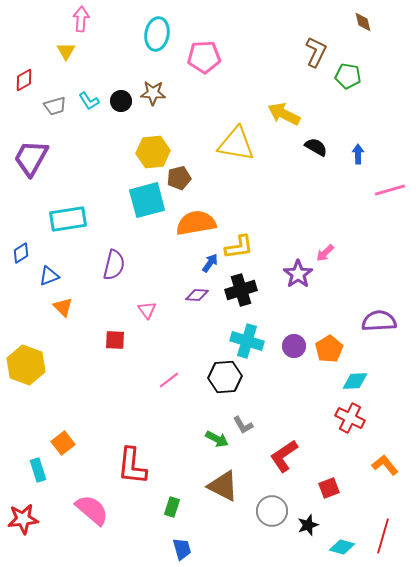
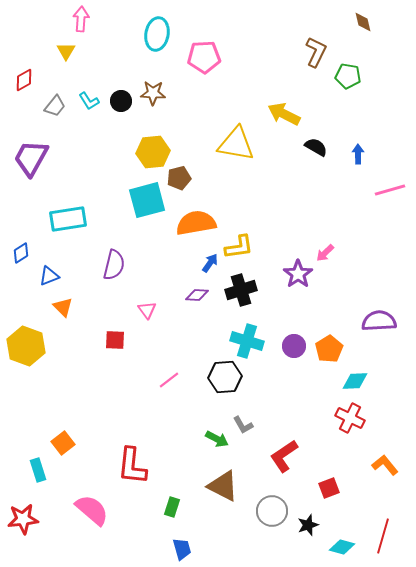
gray trapezoid at (55, 106): rotated 35 degrees counterclockwise
yellow hexagon at (26, 365): moved 19 px up
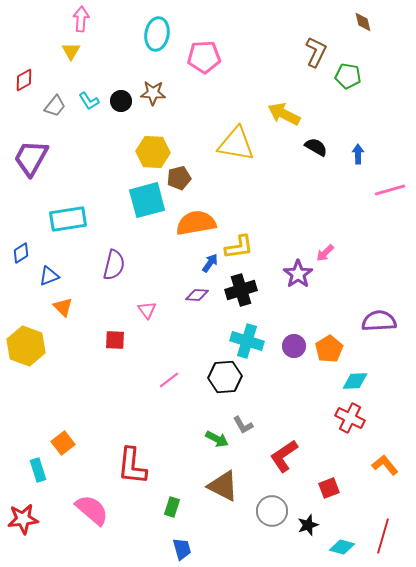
yellow triangle at (66, 51): moved 5 px right
yellow hexagon at (153, 152): rotated 8 degrees clockwise
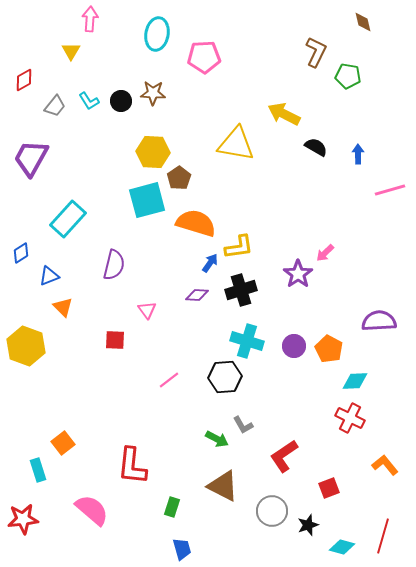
pink arrow at (81, 19): moved 9 px right
brown pentagon at (179, 178): rotated 20 degrees counterclockwise
cyan rectangle at (68, 219): rotated 39 degrees counterclockwise
orange semicircle at (196, 223): rotated 27 degrees clockwise
orange pentagon at (329, 349): rotated 12 degrees counterclockwise
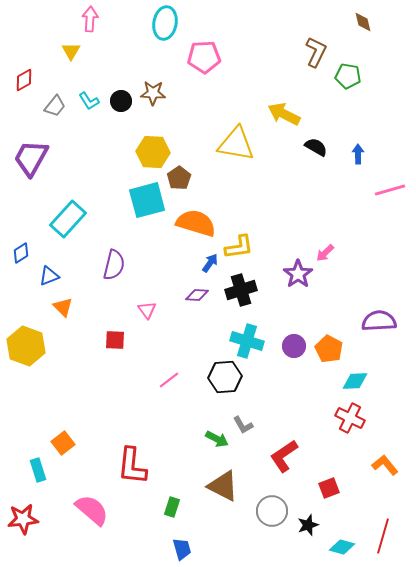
cyan ellipse at (157, 34): moved 8 px right, 11 px up
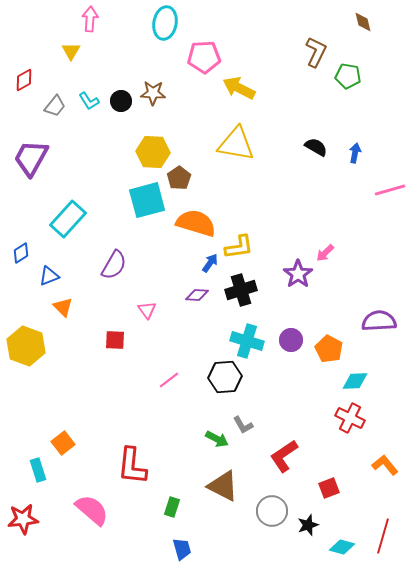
yellow arrow at (284, 114): moved 45 px left, 26 px up
blue arrow at (358, 154): moved 3 px left, 1 px up; rotated 12 degrees clockwise
purple semicircle at (114, 265): rotated 16 degrees clockwise
purple circle at (294, 346): moved 3 px left, 6 px up
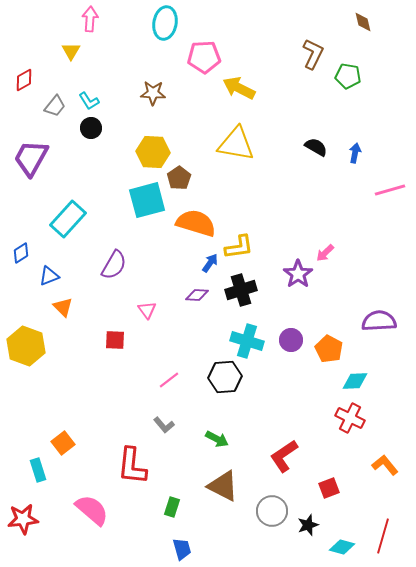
brown L-shape at (316, 52): moved 3 px left, 2 px down
black circle at (121, 101): moved 30 px left, 27 px down
gray L-shape at (243, 425): moved 79 px left; rotated 10 degrees counterclockwise
